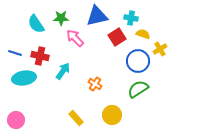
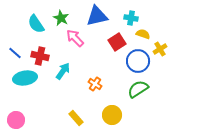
green star: rotated 28 degrees clockwise
red square: moved 5 px down
blue line: rotated 24 degrees clockwise
cyan ellipse: moved 1 px right
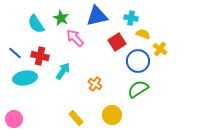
yellow cross: rotated 24 degrees counterclockwise
pink circle: moved 2 px left, 1 px up
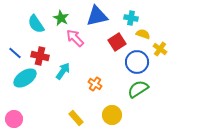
blue circle: moved 1 px left, 1 px down
cyan ellipse: rotated 25 degrees counterclockwise
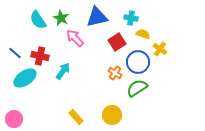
blue triangle: moved 1 px down
cyan semicircle: moved 2 px right, 4 px up
blue circle: moved 1 px right
orange cross: moved 20 px right, 11 px up
green semicircle: moved 1 px left, 1 px up
yellow rectangle: moved 1 px up
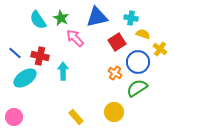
cyan arrow: rotated 36 degrees counterclockwise
yellow circle: moved 2 px right, 3 px up
pink circle: moved 2 px up
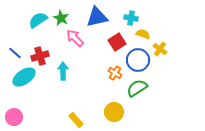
cyan semicircle: rotated 90 degrees clockwise
red cross: rotated 30 degrees counterclockwise
blue circle: moved 2 px up
cyan ellipse: moved 1 px left, 1 px up
yellow rectangle: moved 3 px down
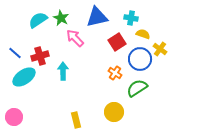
blue circle: moved 2 px right, 1 px up
yellow rectangle: rotated 28 degrees clockwise
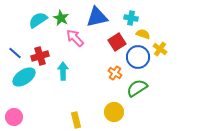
blue circle: moved 2 px left, 2 px up
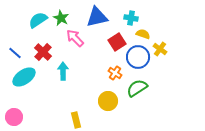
red cross: moved 3 px right, 4 px up; rotated 30 degrees counterclockwise
yellow circle: moved 6 px left, 11 px up
